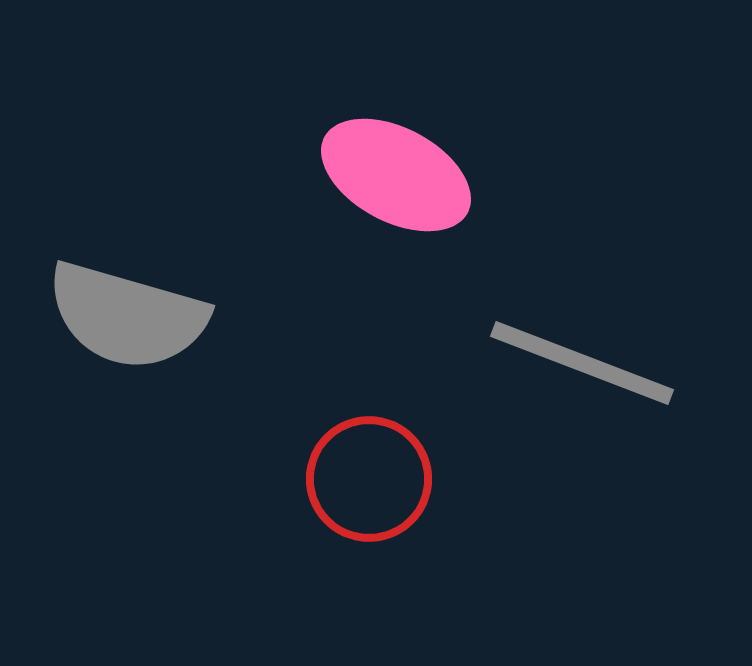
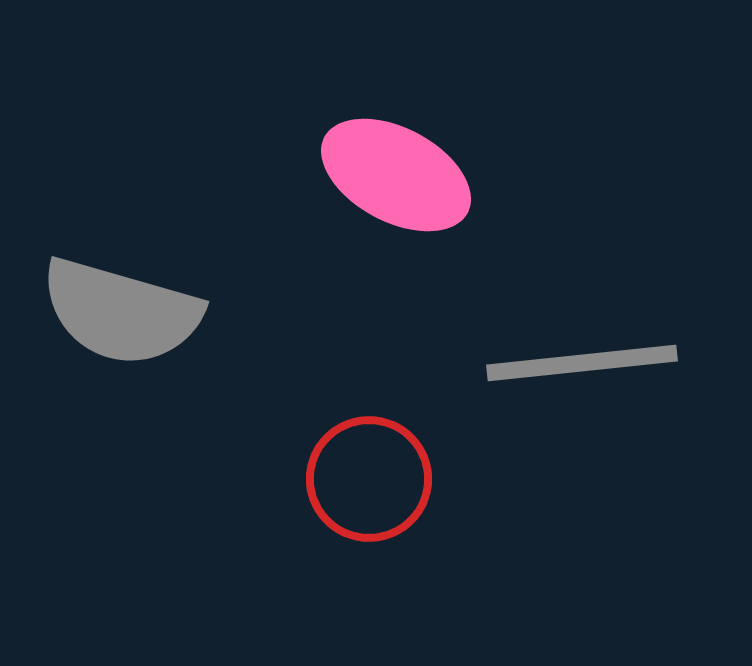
gray semicircle: moved 6 px left, 4 px up
gray line: rotated 27 degrees counterclockwise
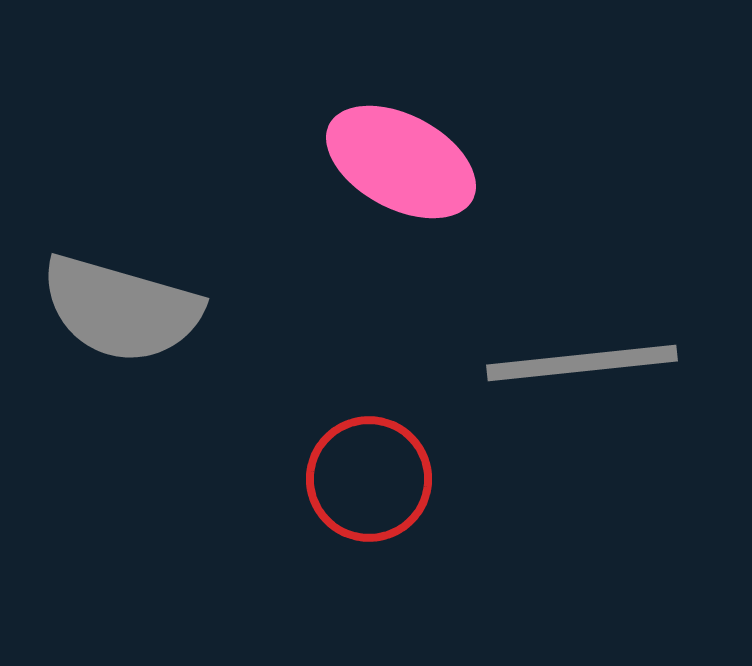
pink ellipse: moved 5 px right, 13 px up
gray semicircle: moved 3 px up
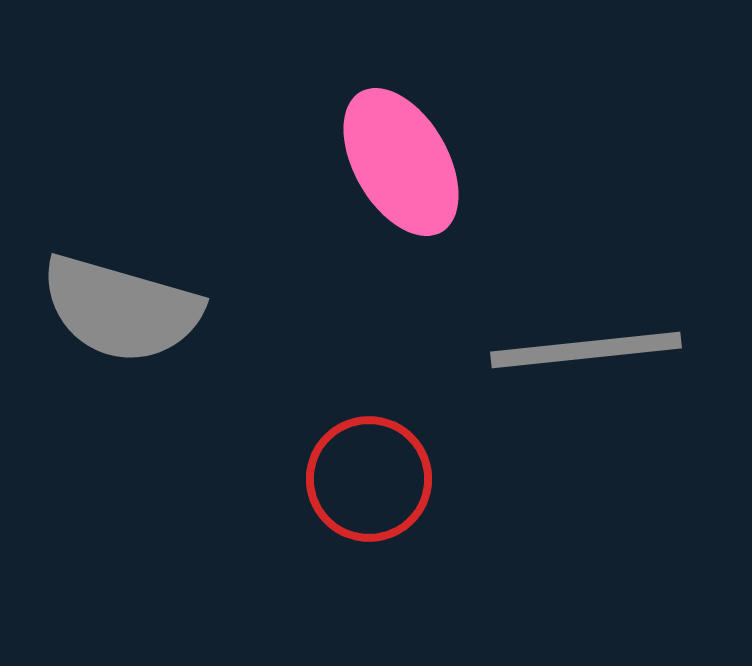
pink ellipse: rotated 32 degrees clockwise
gray line: moved 4 px right, 13 px up
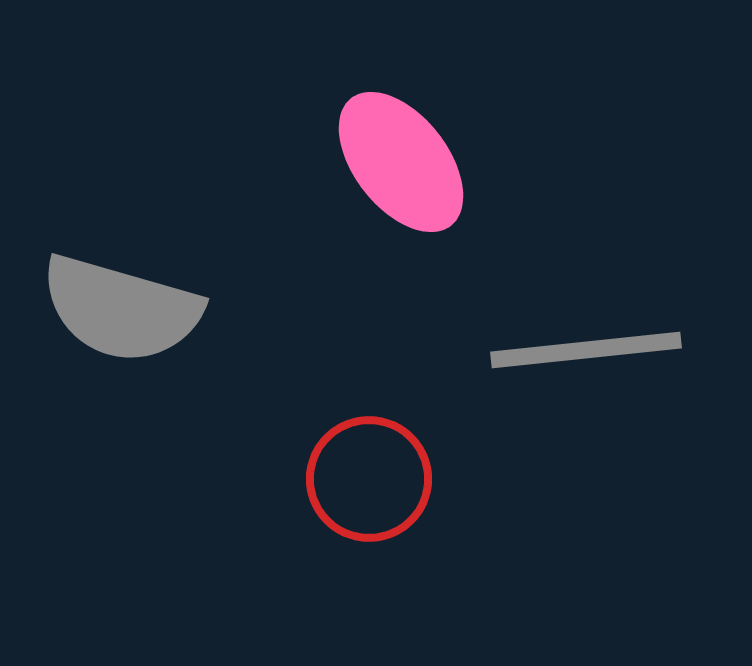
pink ellipse: rotated 8 degrees counterclockwise
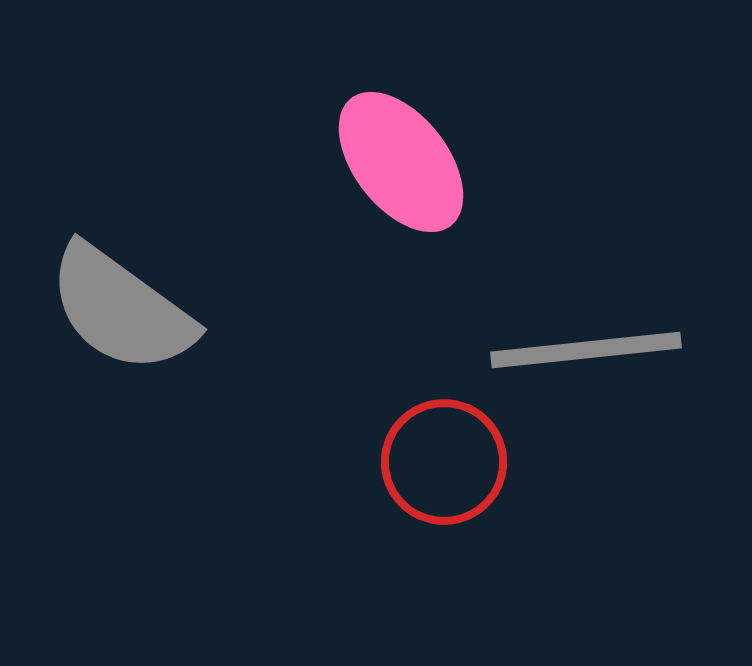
gray semicircle: rotated 20 degrees clockwise
red circle: moved 75 px right, 17 px up
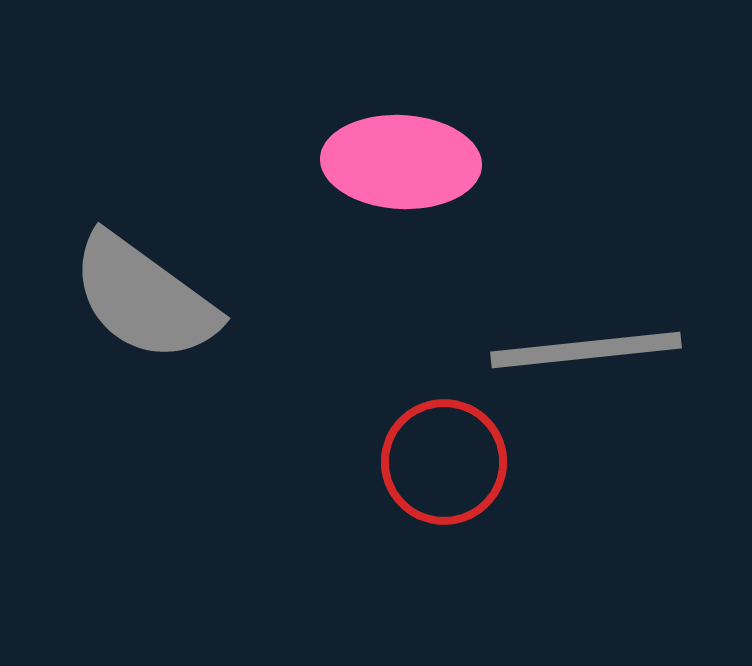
pink ellipse: rotated 49 degrees counterclockwise
gray semicircle: moved 23 px right, 11 px up
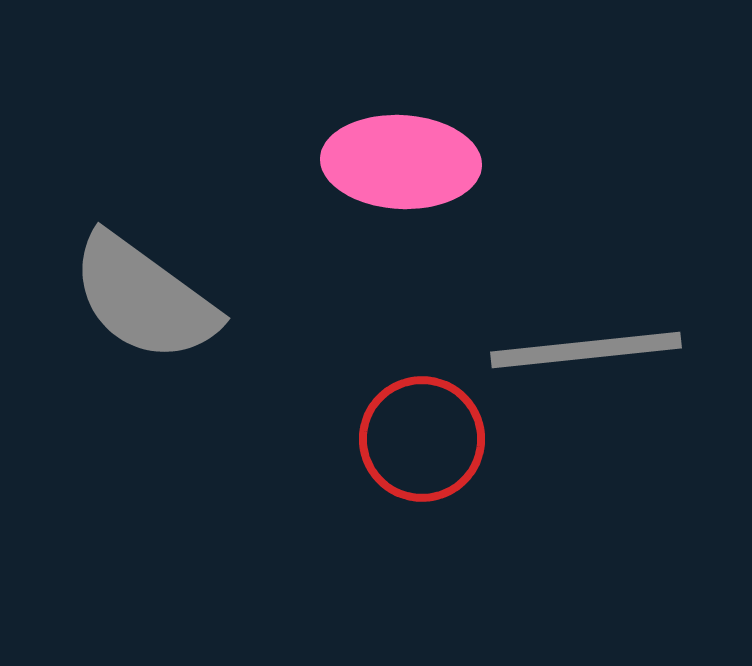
red circle: moved 22 px left, 23 px up
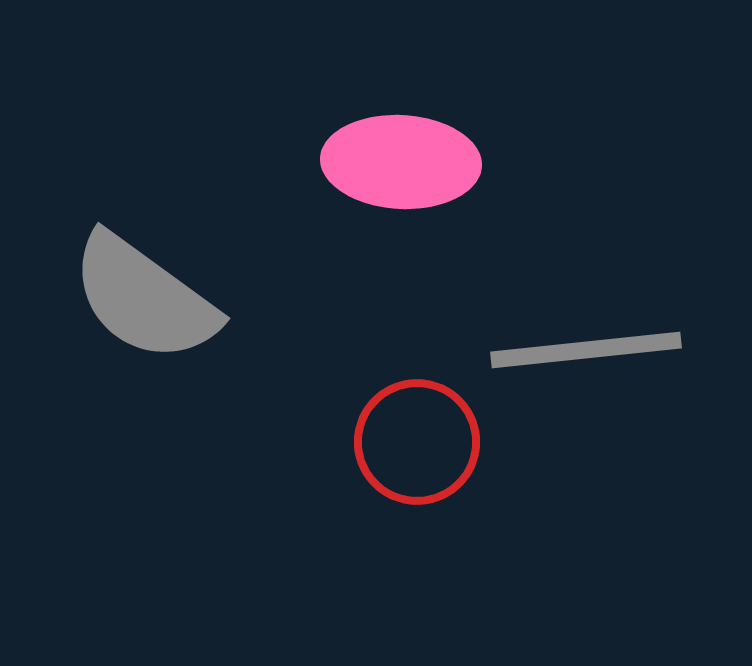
red circle: moved 5 px left, 3 px down
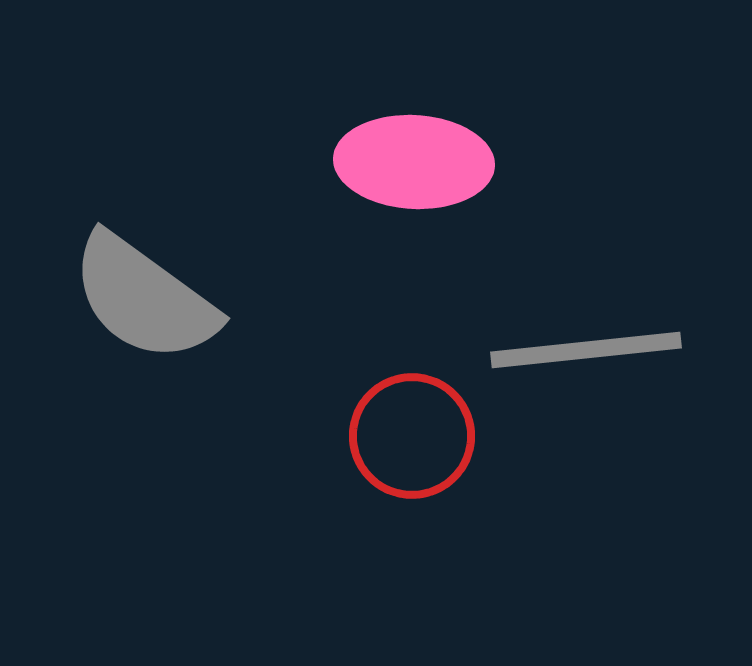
pink ellipse: moved 13 px right
red circle: moved 5 px left, 6 px up
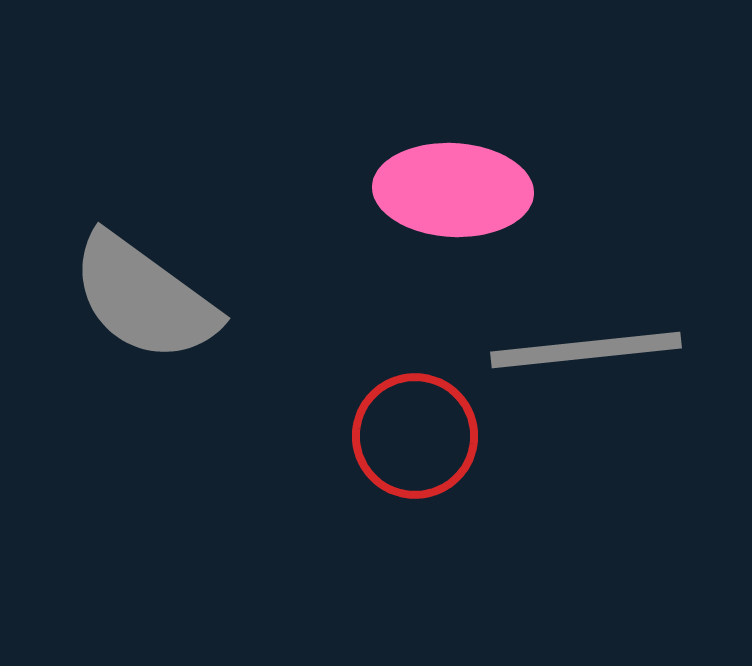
pink ellipse: moved 39 px right, 28 px down
red circle: moved 3 px right
